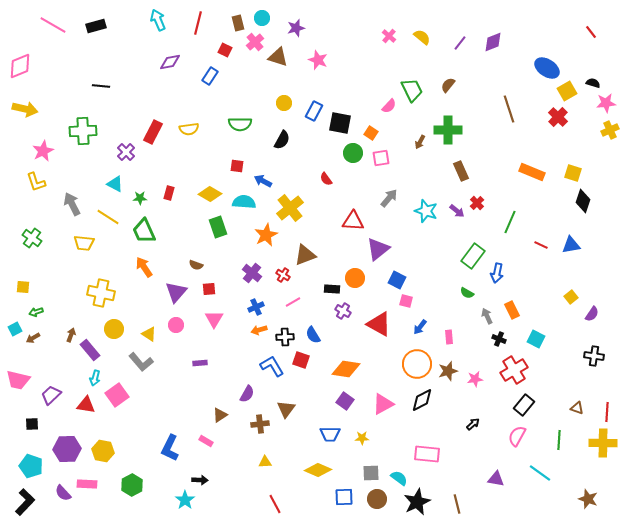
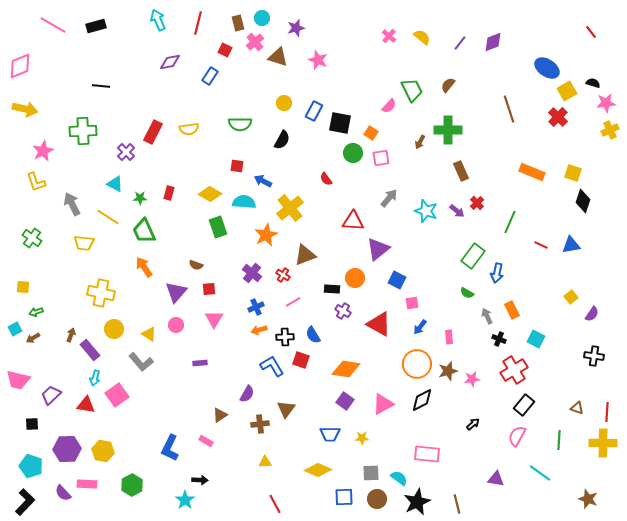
pink square at (406, 301): moved 6 px right, 2 px down; rotated 24 degrees counterclockwise
pink star at (475, 379): moved 3 px left
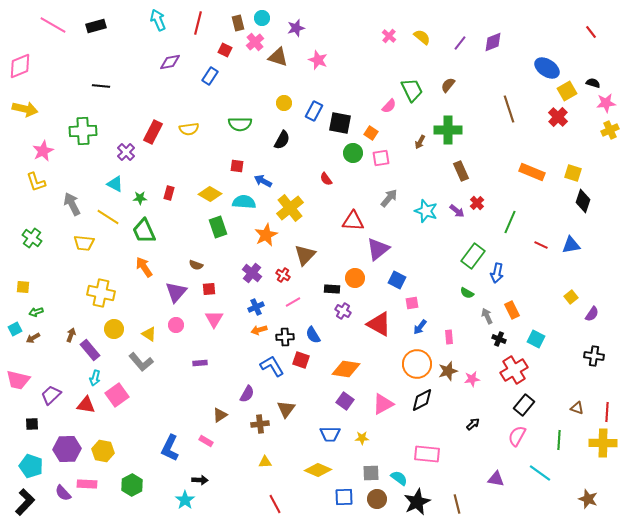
brown triangle at (305, 255): rotated 25 degrees counterclockwise
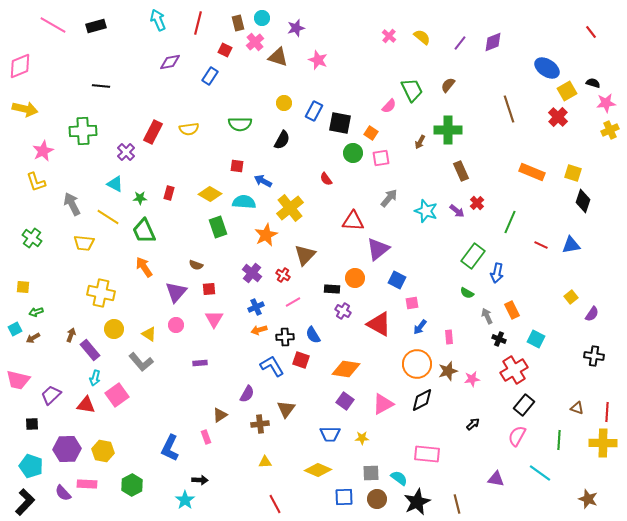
pink rectangle at (206, 441): moved 4 px up; rotated 40 degrees clockwise
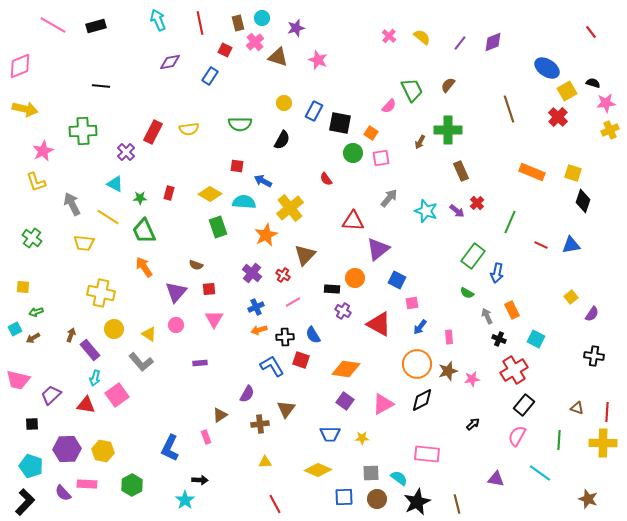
red line at (198, 23): moved 2 px right; rotated 25 degrees counterclockwise
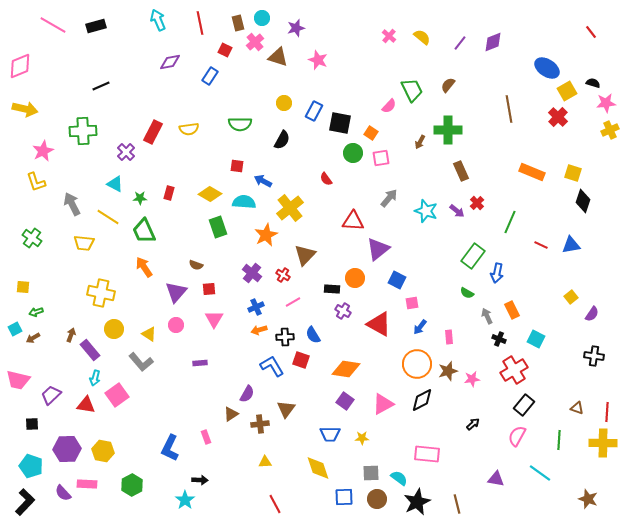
black line at (101, 86): rotated 30 degrees counterclockwise
brown line at (509, 109): rotated 8 degrees clockwise
brown triangle at (220, 415): moved 11 px right, 1 px up
yellow diamond at (318, 470): moved 2 px up; rotated 48 degrees clockwise
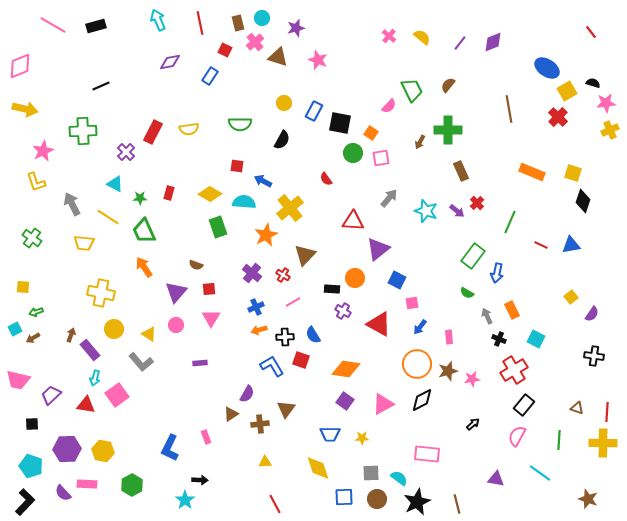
pink triangle at (214, 319): moved 3 px left, 1 px up
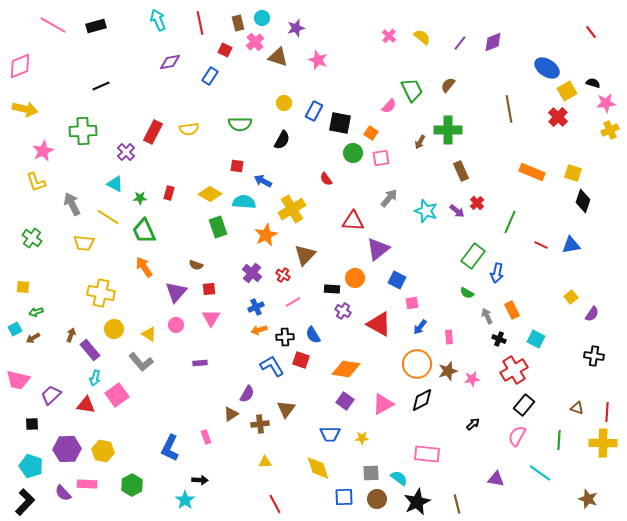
yellow cross at (290, 208): moved 2 px right, 1 px down; rotated 8 degrees clockwise
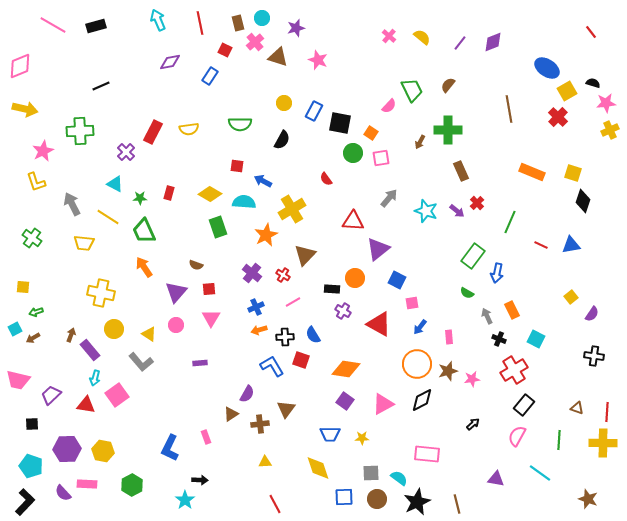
green cross at (83, 131): moved 3 px left
